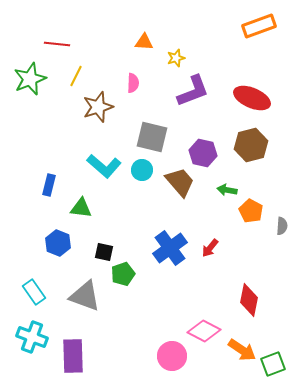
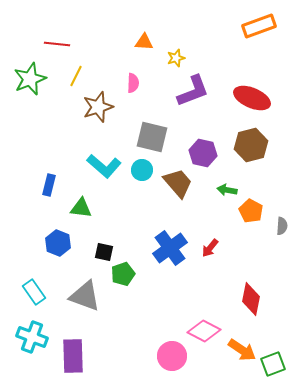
brown trapezoid: moved 2 px left, 1 px down
red diamond: moved 2 px right, 1 px up
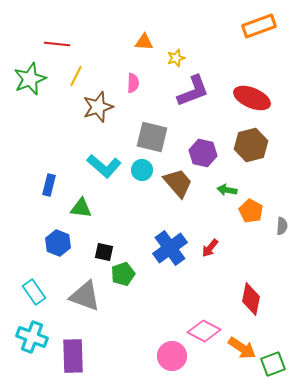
orange arrow: moved 2 px up
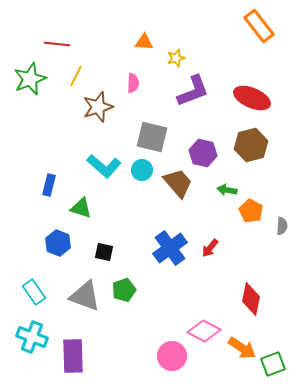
orange rectangle: rotated 72 degrees clockwise
green triangle: rotated 10 degrees clockwise
green pentagon: moved 1 px right, 16 px down
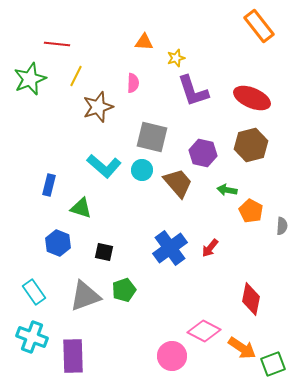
purple L-shape: rotated 93 degrees clockwise
gray triangle: rotated 40 degrees counterclockwise
